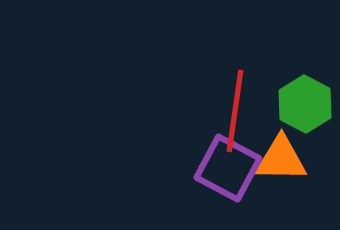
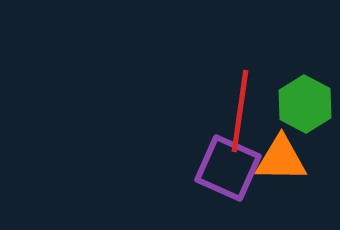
red line: moved 5 px right
purple square: rotated 4 degrees counterclockwise
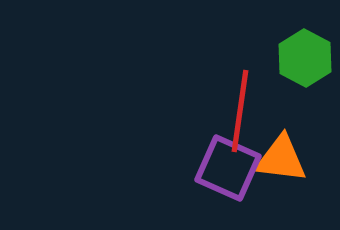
green hexagon: moved 46 px up
orange triangle: rotated 6 degrees clockwise
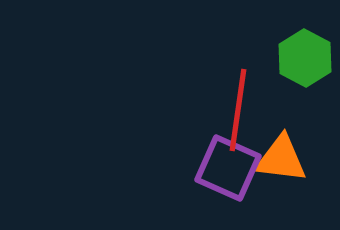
red line: moved 2 px left, 1 px up
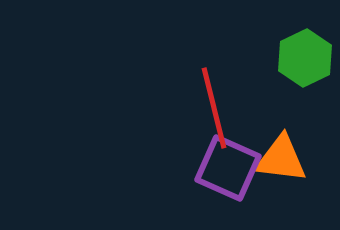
green hexagon: rotated 6 degrees clockwise
red line: moved 24 px left, 2 px up; rotated 22 degrees counterclockwise
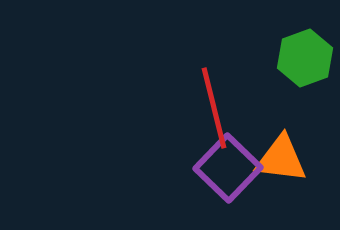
green hexagon: rotated 6 degrees clockwise
purple square: rotated 20 degrees clockwise
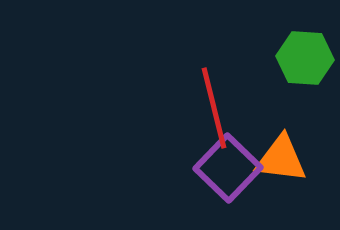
green hexagon: rotated 24 degrees clockwise
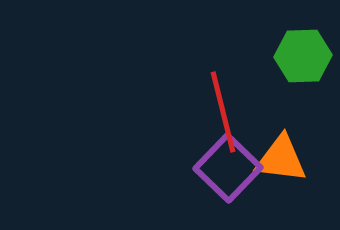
green hexagon: moved 2 px left, 2 px up; rotated 6 degrees counterclockwise
red line: moved 9 px right, 4 px down
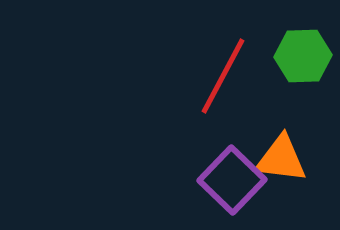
red line: moved 36 px up; rotated 42 degrees clockwise
purple square: moved 4 px right, 12 px down
